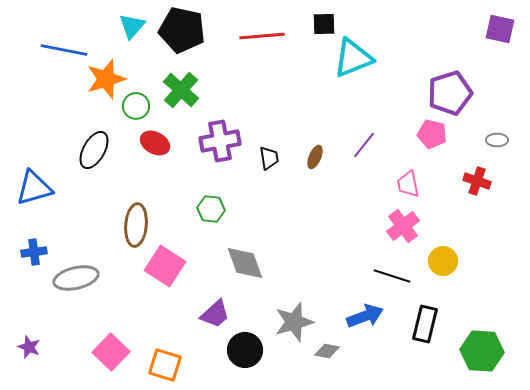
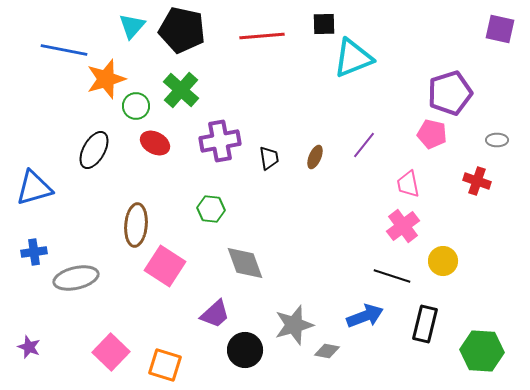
gray star at (294, 322): moved 3 px down
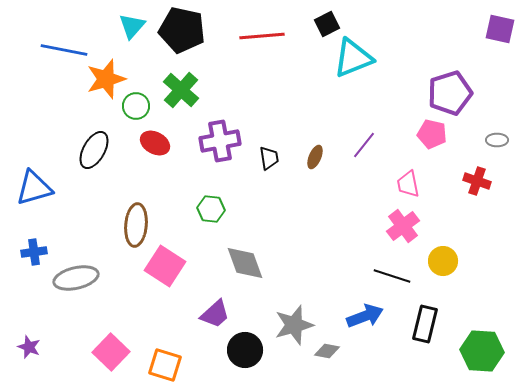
black square at (324, 24): moved 3 px right; rotated 25 degrees counterclockwise
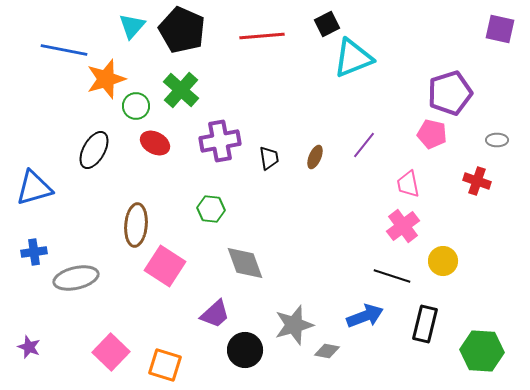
black pentagon at (182, 30): rotated 12 degrees clockwise
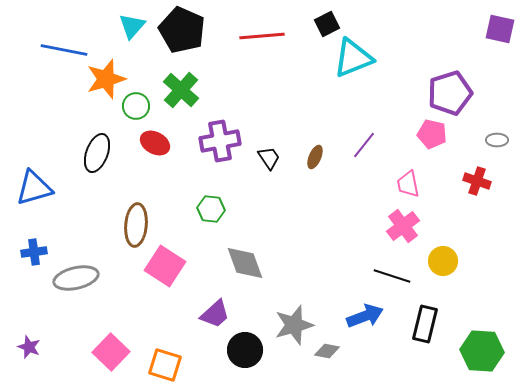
black ellipse at (94, 150): moved 3 px right, 3 px down; rotated 9 degrees counterclockwise
black trapezoid at (269, 158): rotated 25 degrees counterclockwise
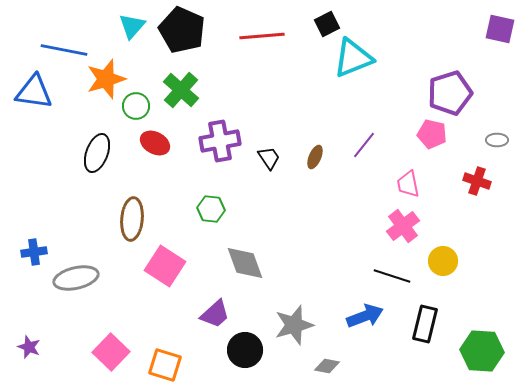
blue triangle at (34, 188): moved 96 px up; rotated 24 degrees clockwise
brown ellipse at (136, 225): moved 4 px left, 6 px up
gray diamond at (327, 351): moved 15 px down
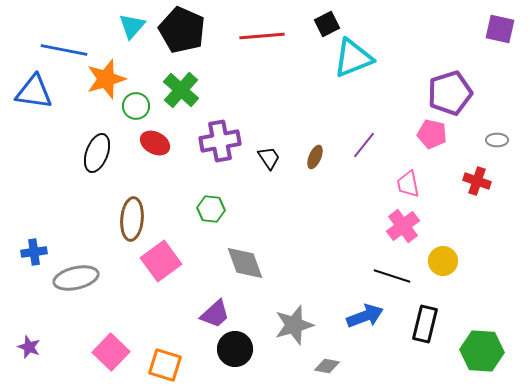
pink square at (165, 266): moved 4 px left, 5 px up; rotated 21 degrees clockwise
black circle at (245, 350): moved 10 px left, 1 px up
